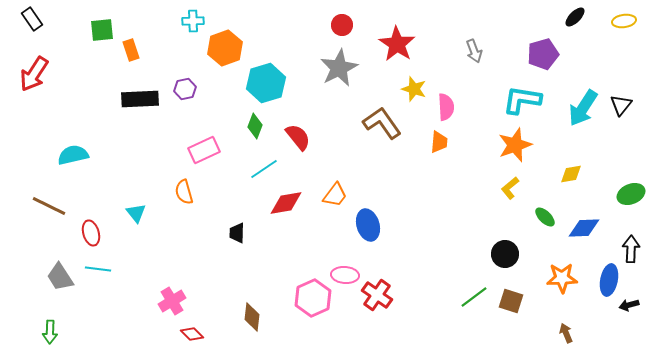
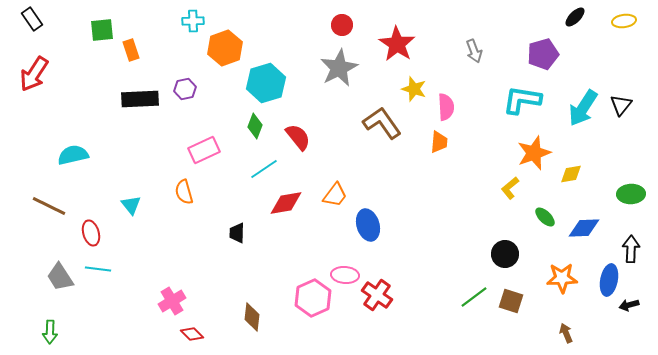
orange star at (515, 145): moved 19 px right, 8 px down
green ellipse at (631, 194): rotated 20 degrees clockwise
cyan triangle at (136, 213): moved 5 px left, 8 px up
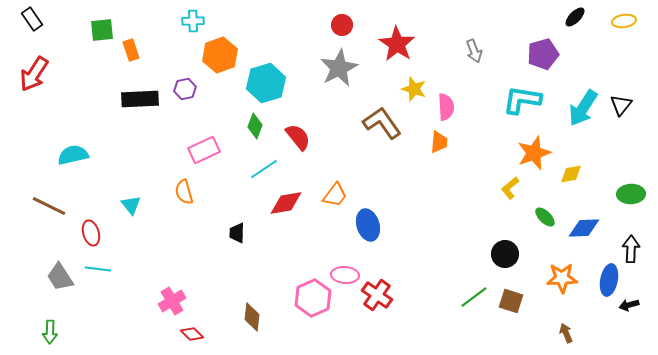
orange hexagon at (225, 48): moved 5 px left, 7 px down
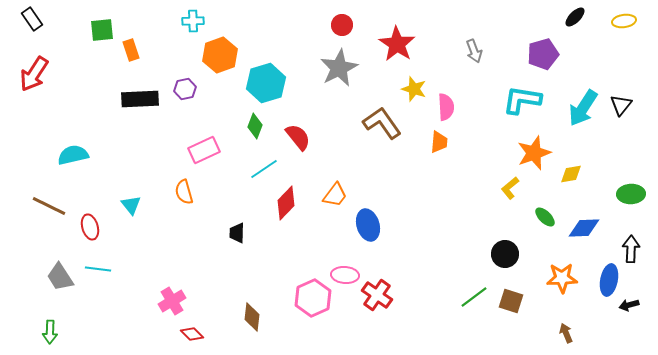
red diamond at (286, 203): rotated 36 degrees counterclockwise
red ellipse at (91, 233): moved 1 px left, 6 px up
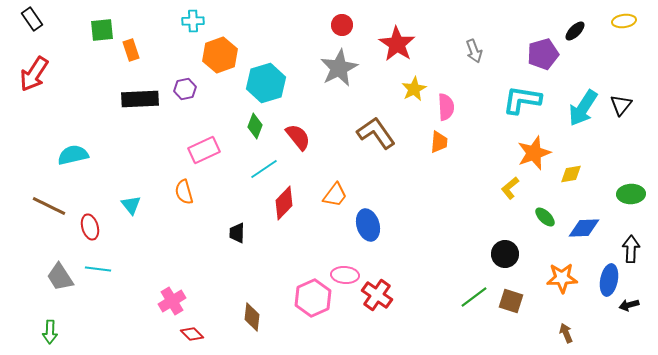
black ellipse at (575, 17): moved 14 px down
yellow star at (414, 89): rotated 25 degrees clockwise
brown L-shape at (382, 123): moved 6 px left, 10 px down
red diamond at (286, 203): moved 2 px left
